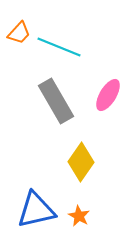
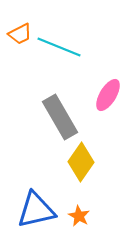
orange trapezoid: moved 1 px right, 1 px down; rotated 20 degrees clockwise
gray rectangle: moved 4 px right, 16 px down
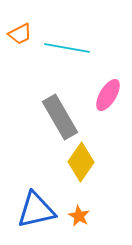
cyan line: moved 8 px right, 1 px down; rotated 12 degrees counterclockwise
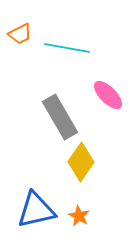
pink ellipse: rotated 76 degrees counterclockwise
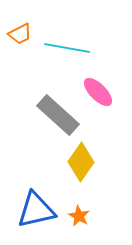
pink ellipse: moved 10 px left, 3 px up
gray rectangle: moved 2 px left, 2 px up; rotated 18 degrees counterclockwise
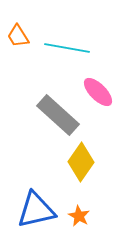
orange trapezoid: moved 2 px left, 2 px down; rotated 85 degrees clockwise
